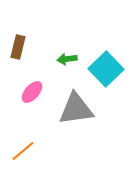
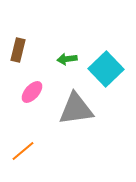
brown rectangle: moved 3 px down
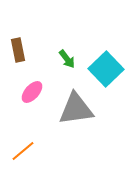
brown rectangle: rotated 25 degrees counterclockwise
green arrow: rotated 120 degrees counterclockwise
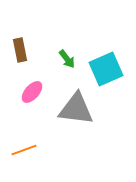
brown rectangle: moved 2 px right
cyan square: rotated 20 degrees clockwise
gray triangle: rotated 15 degrees clockwise
orange line: moved 1 px right, 1 px up; rotated 20 degrees clockwise
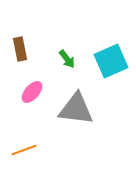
brown rectangle: moved 1 px up
cyan square: moved 5 px right, 8 px up
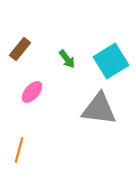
brown rectangle: rotated 50 degrees clockwise
cyan square: rotated 8 degrees counterclockwise
gray triangle: moved 23 px right
orange line: moved 5 px left; rotated 55 degrees counterclockwise
